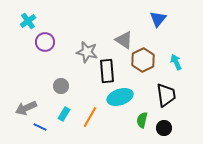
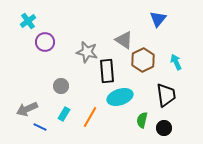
gray arrow: moved 1 px right, 1 px down
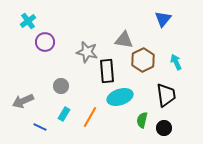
blue triangle: moved 5 px right
gray triangle: rotated 24 degrees counterclockwise
gray arrow: moved 4 px left, 8 px up
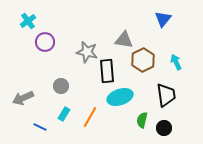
gray arrow: moved 3 px up
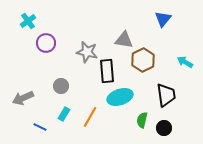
purple circle: moved 1 px right, 1 px down
cyan arrow: moved 9 px right; rotated 35 degrees counterclockwise
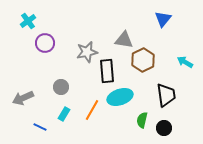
purple circle: moved 1 px left
gray star: rotated 25 degrees counterclockwise
gray circle: moved 1 px down
orange line: moved 2 px right, 7 px up
